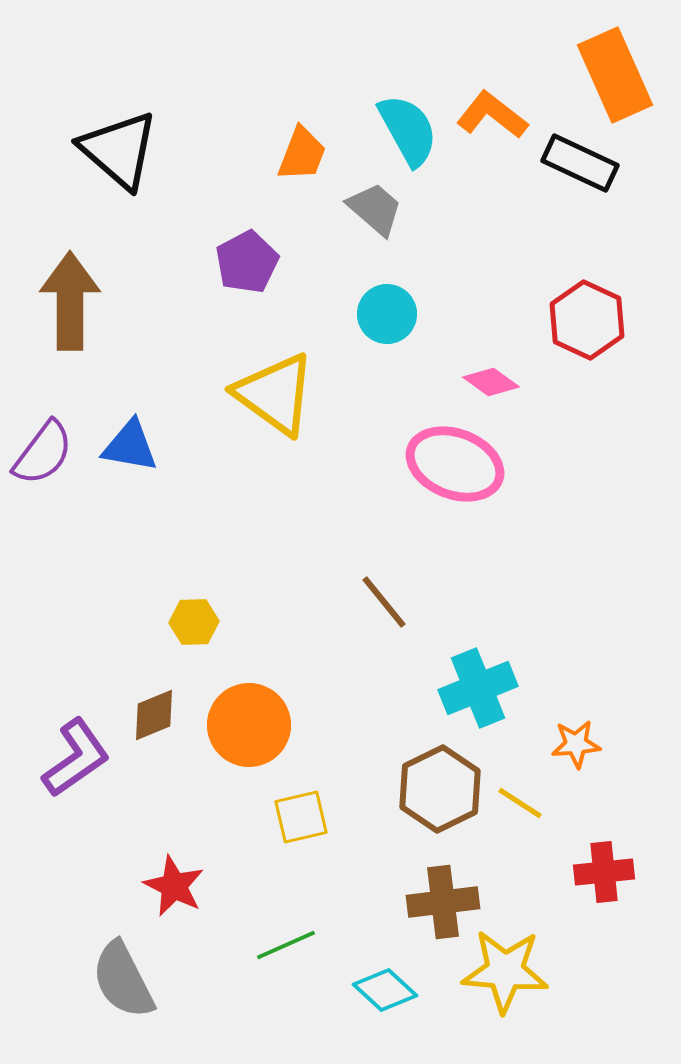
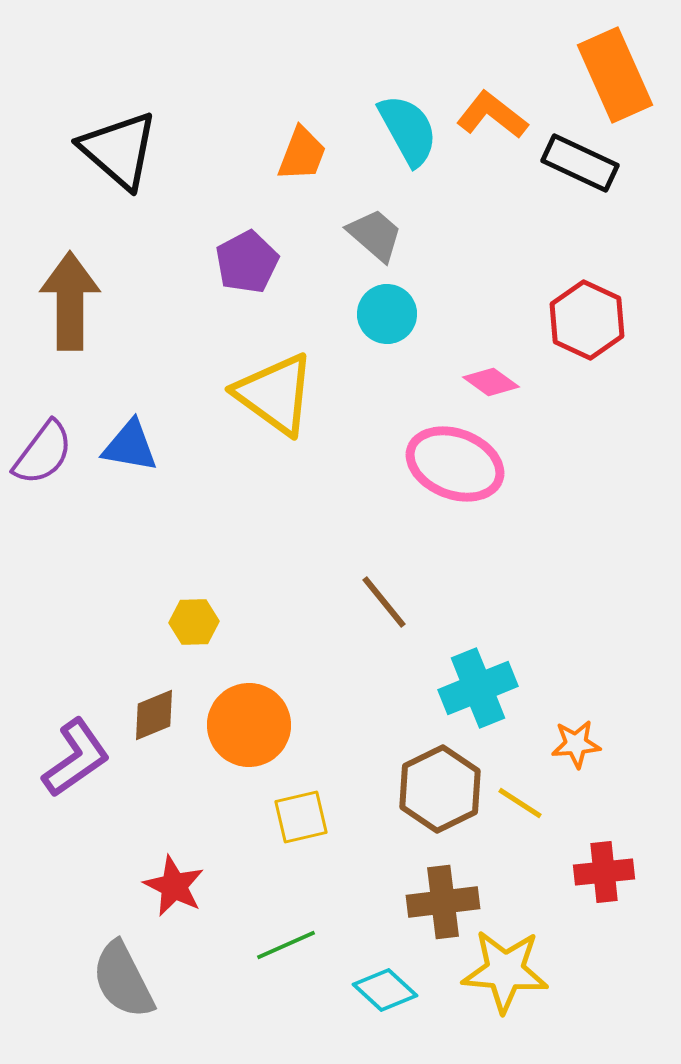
gray trapezoid: moved 26 px down
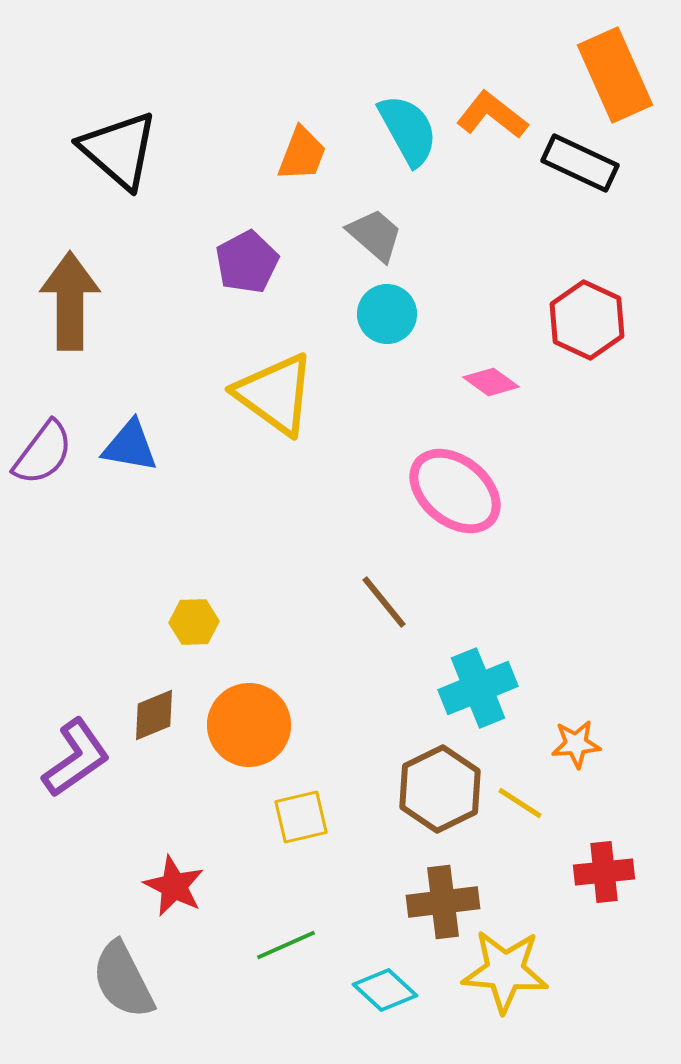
pink ellipse: moved 27 px down; rotated 18 degrees clockwise
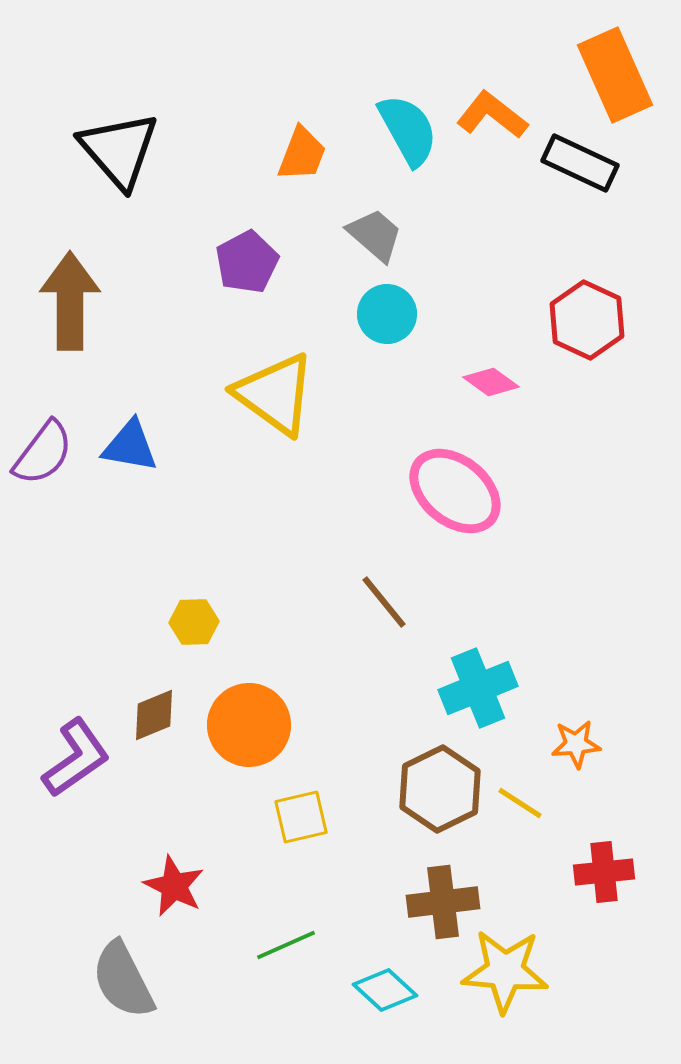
black triangle: rotated 8 degrees clockwise
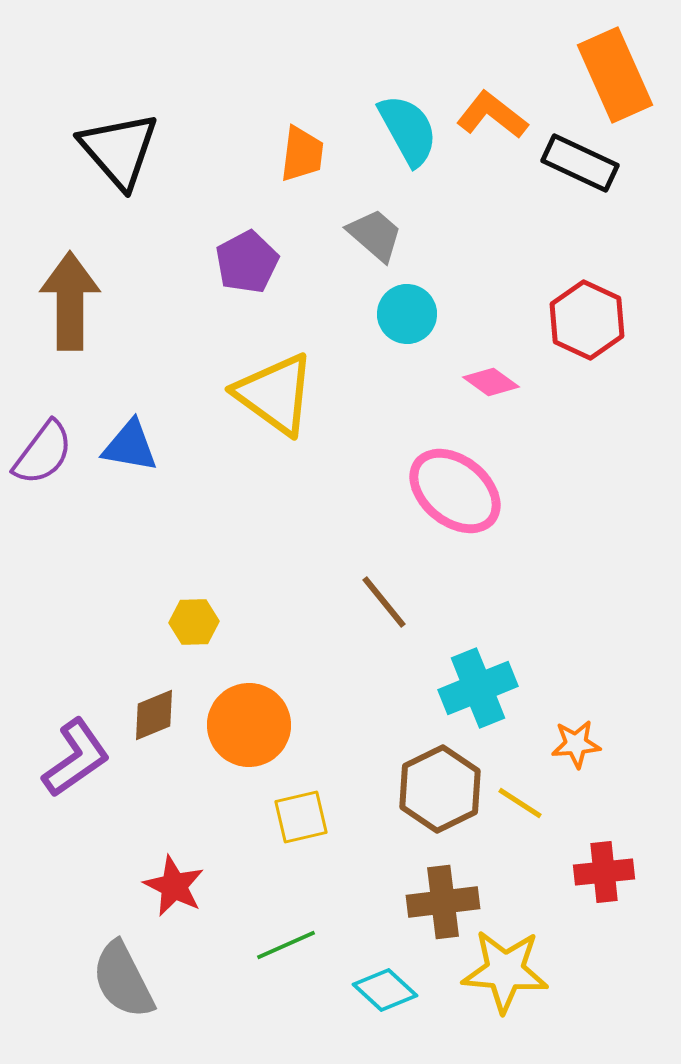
orange trapezoid: rotated 14 degrees counterclockwise
cyan circle: moved 20 px right
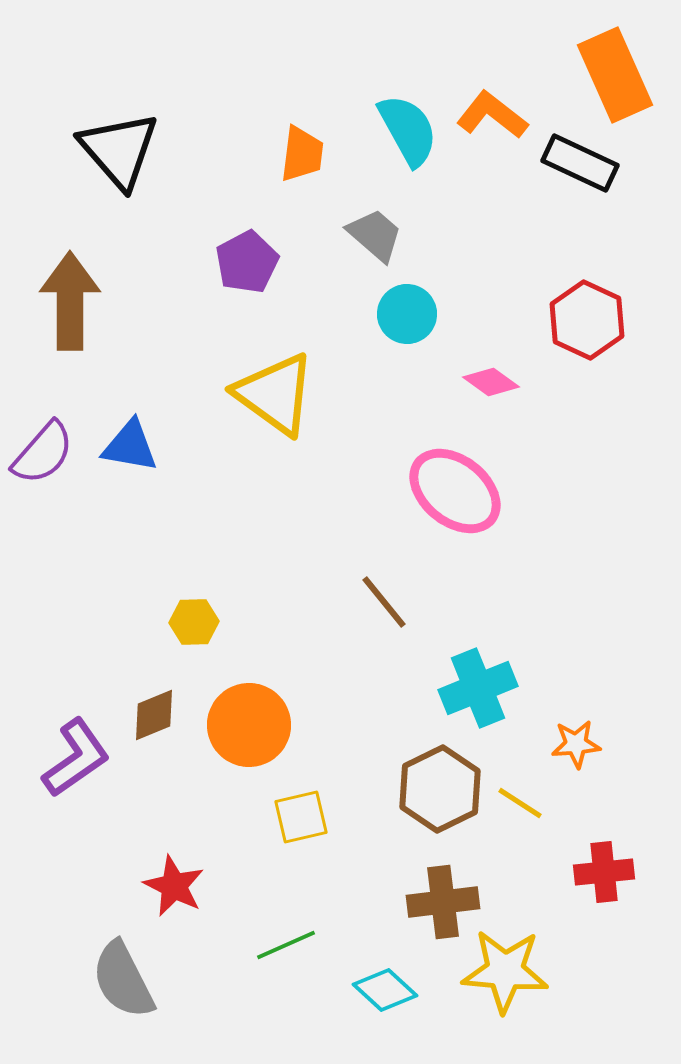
purple semicircle: rotated 4 degrees clockwise
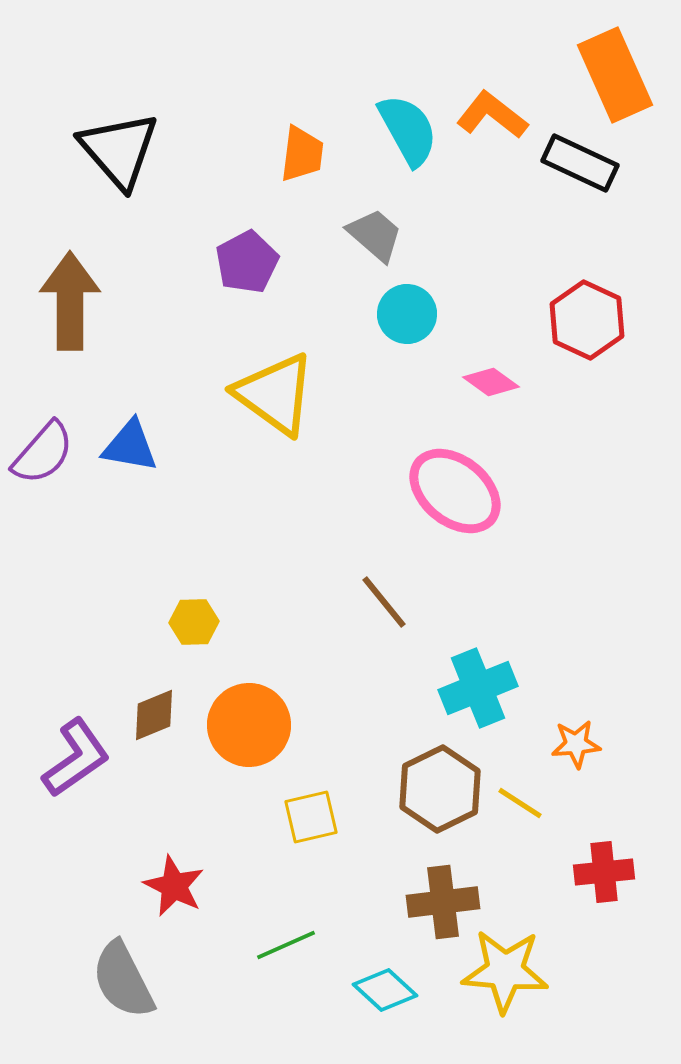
yellow square: moved 10 px right
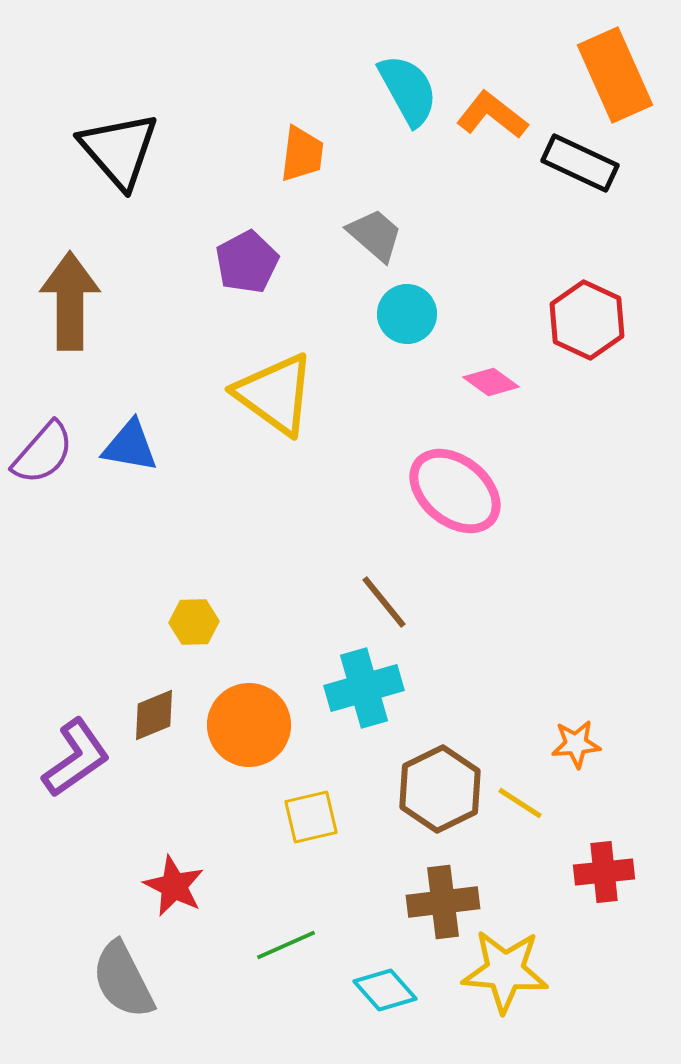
cyan semicircle: moved 40 px up
cyan cross: moved 114 px left; rotated 6 degrees clockwise
cyan diamond: rotated 6 degrees clockwise
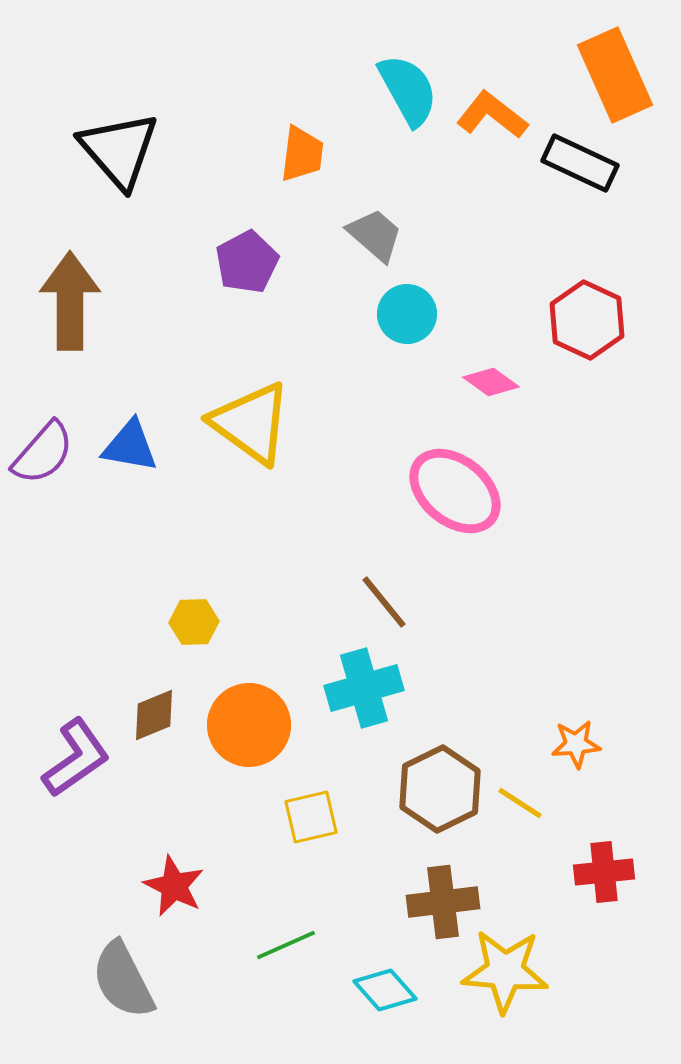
yellow triangle: moved 24 px left, 29 px down
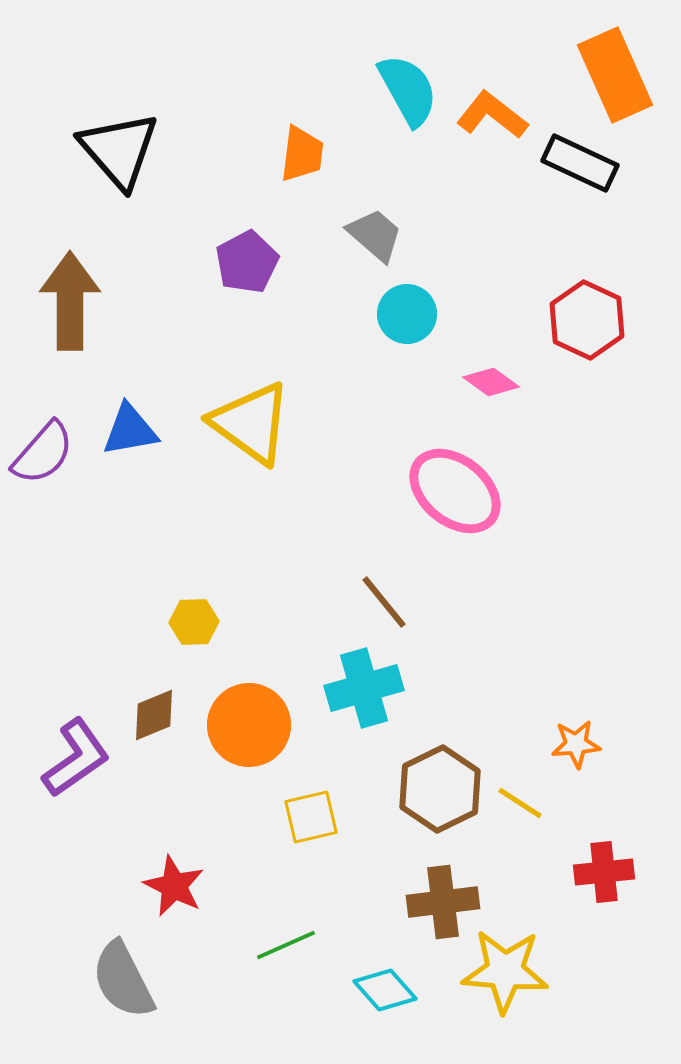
blue triangle: moved 16 px up; rotated 20 degrees counterclockwise
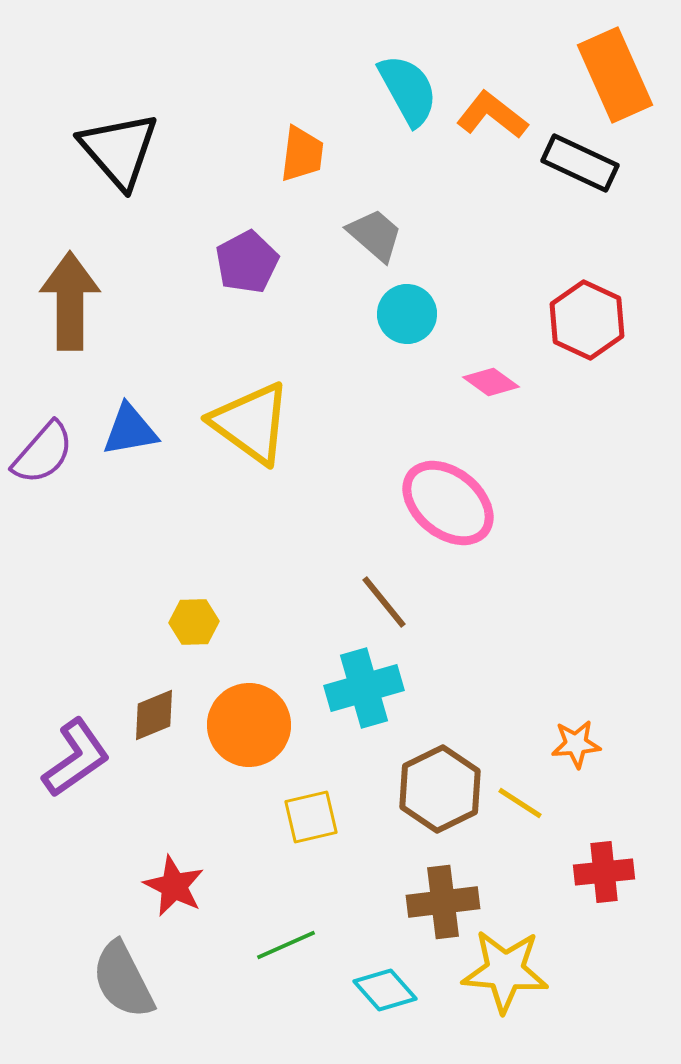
pink ellipse: moved 7 px left, 12 px down
